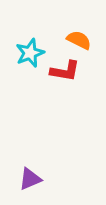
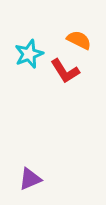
cyan star: moved 1 px left, 1 px down
red L-shape: rotated 48 degrees clockwise
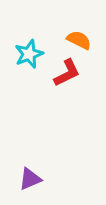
red L-shape: moved 2 px right, 2 px down; rotated 84 degrees counterclockwise
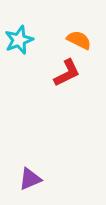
cyan star: moved 10 px left, 14 px up
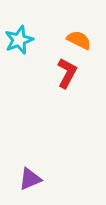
red L-shape: rotated 36 degrees counterclockwise
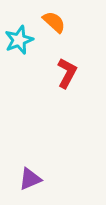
orange semicircle: moved 25 px left, 18 px up; rotated 15 degrees clockwise
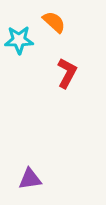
cyan star: rotated 20 degrees clockwise
purple triangle: rotated 15 degrees clockwise
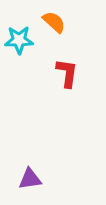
red L-shape: rotated 20 degrees counterclockwise
